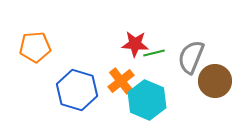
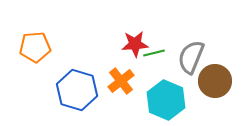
red star: rotated 8 degrees counterclockwise
cyan hexagon: moved 19 px right
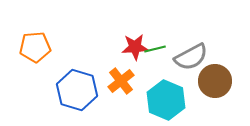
red star: moved 3 px down
green line: moved 1 px right, 4 px up
gray semicircle: rotated 140 degrees counterclockwise
